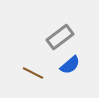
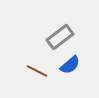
brown line: moved 4 px right, 2 px up
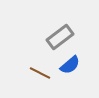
brown line: moved 3 px right, 2 px down
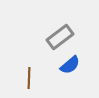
brown line: moved 11 px left, 5 px down; rotated 65 degrees clockwise
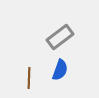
blue semicircle: moved 10 px left, 5 px down; rotated 30 degrees counterclockwise
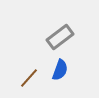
brown line: rotated 40 degrees clockwise
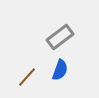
brown line: moved 2 px left, 1 px up
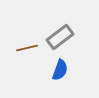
brown line: moved 29 px up; rotated 35 degrees clockwise
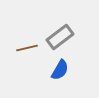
blue semicircle: rotated 10 degrees clockwise
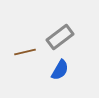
brown line: moved 2 px left, 4 px down
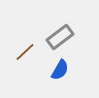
brown line: rotated 30 degrees counterclockwise
